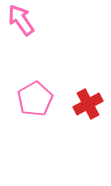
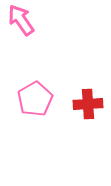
red cross: rotated 24 degrees clockwise
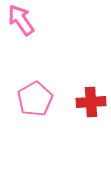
red cross: moved 3 px right, 2 px up
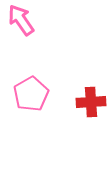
pink pentagon: moved 4 px left, 5 px up
